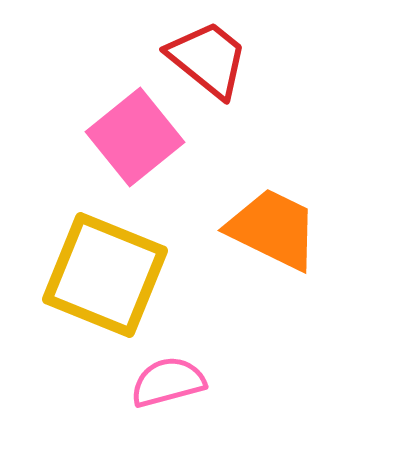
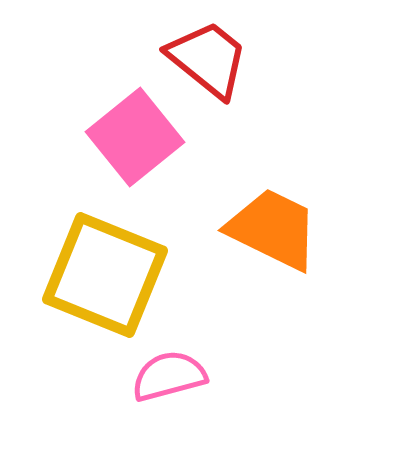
pink semicircle: moved 1 px right, 6 px up
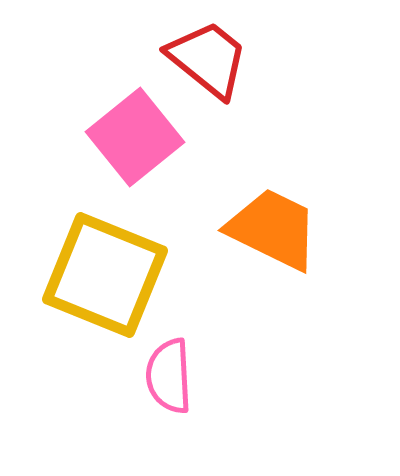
pink semicircle: rotated 78 degrees counterclockwise
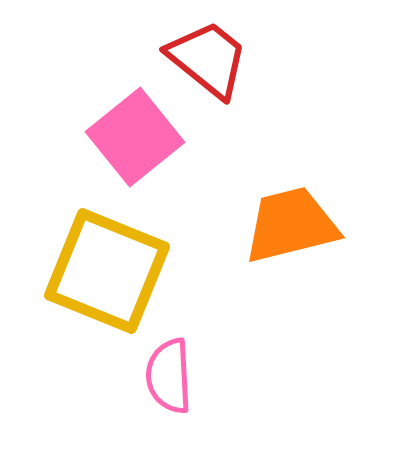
orange trapezoid: moved 18 px right, 4 px up; rotated 40 degrees counterclockwise
yellow square: moved 2 px right, 4 px up
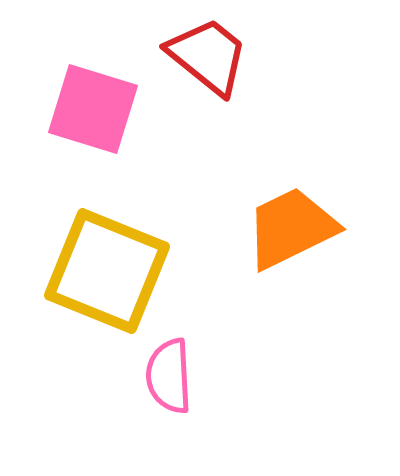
red trapezoid: moved 3 px up
pink square: moved 42 px left, 28 px up; rotated 34 degrees counterclockwise
orange trapezoid: moved 3 px down; rotated 12 degrees counterclockwise
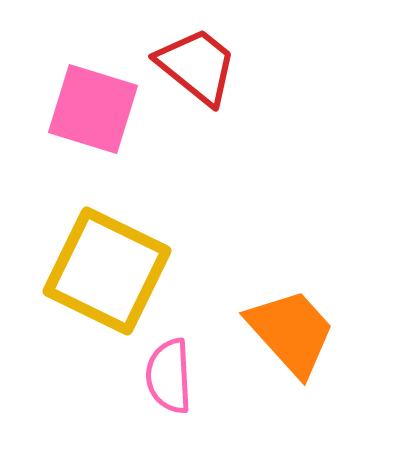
red trapezoid: moved 11 px left, 10 px down
orange trapezoid: moved 104 px down; rotated 74 degrees clockwise
yellow square: rotated 4 degrees clockwise
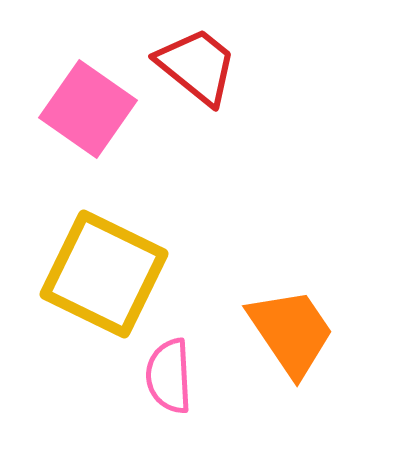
pink square: moved 5 px left; rotated 18 degrees clockwise
yellow square: moved 3 px left, 3 px down
orange trapezoid: rotated 8 degrees clockwise
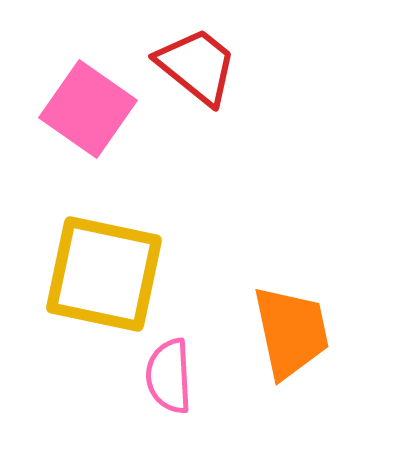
yellow square: rotated 14 degrees counterclockwise
orange trapezoid: rotated 22 degrees clockwise
